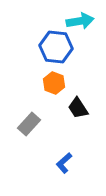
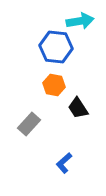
orange hexagon: moved 2 px down; rotated 10 degrees counterclockwise
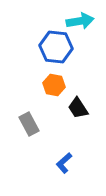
gray rectangle: rotated 70 degrees counterclockwise
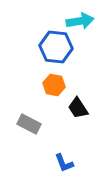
gray rectangle: rotated 35 degrees counterclockwise
blue L-shape: rotated 70 degrees counterclockwise
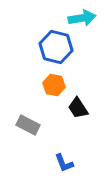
cyan arrow: moved 2 px right, 3 px up
blue hexagon: rotated 8 degrees clockwise
gray rectangle: moved 1 px left, 1 px down
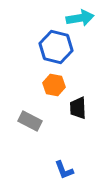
cyan arrow: moved 2 px left
black trapezoid: rotated 30 degrees clockwise
gray rectangle: moved 2 px right, 4 px up
blue L-shape: moved 7 px down
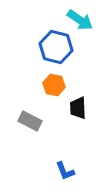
cyan arrow: moved 2 px down; rotated 44 degrees clockwise
blue L-shape: moved 1 px right, 1 px down
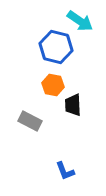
cyan arrow: moved 1 px down
orange hexagon: moved 1 px left
black trapezoid: moved 5 px left, 3 px up
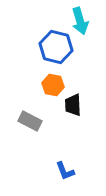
cyan arrow: rotated 40 degrees clockwise
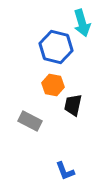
cyan arrow: moved 2 px right, 2 px down
black trapezoid: rotated 15 degrees clockwise
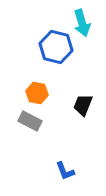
orange hexagon: moved 16 px left, 8 px down
black trapezoid: moved 10 px right; rotated 10 degrees clockwise
